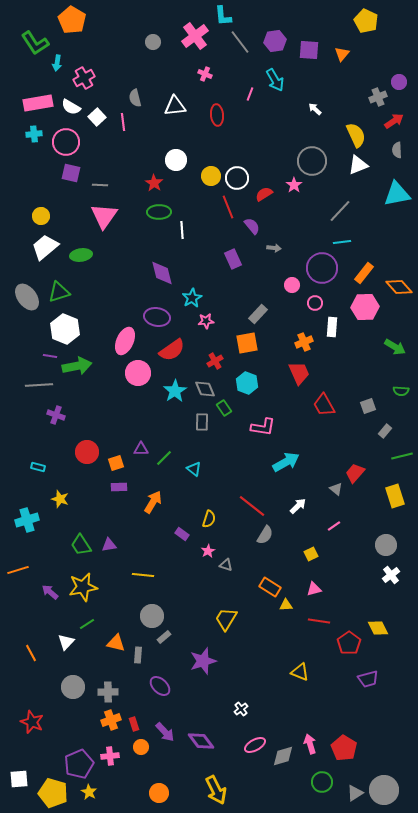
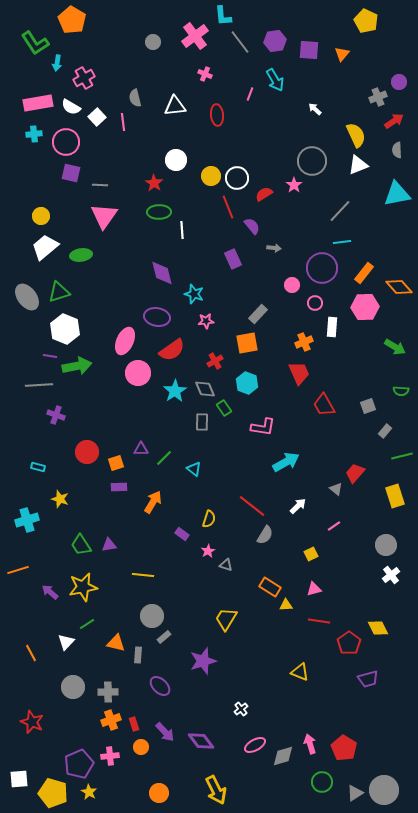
cyan star at (192, 298): moved 2 px right, 4 px up; rotated 24 degrees counterclockwise
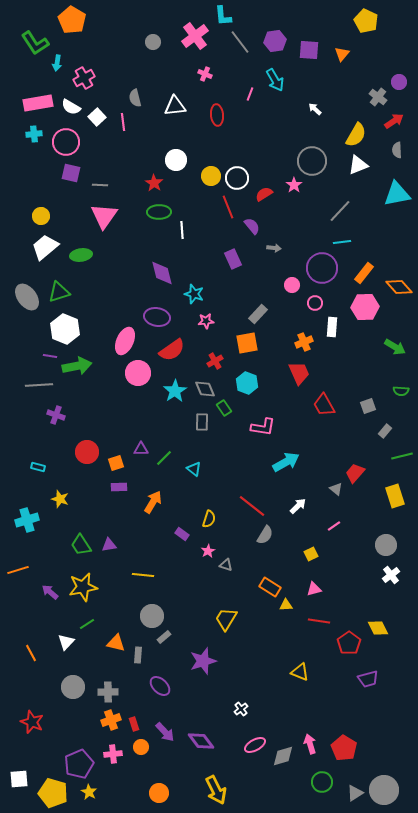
gray cross at (378, 97): rotated 30 degrees counterclockwise
yellow semicircle at (356, 135): rotated 55 degrees clockwise
pink cross at (110, 756): moved 3 px right, 2 px up
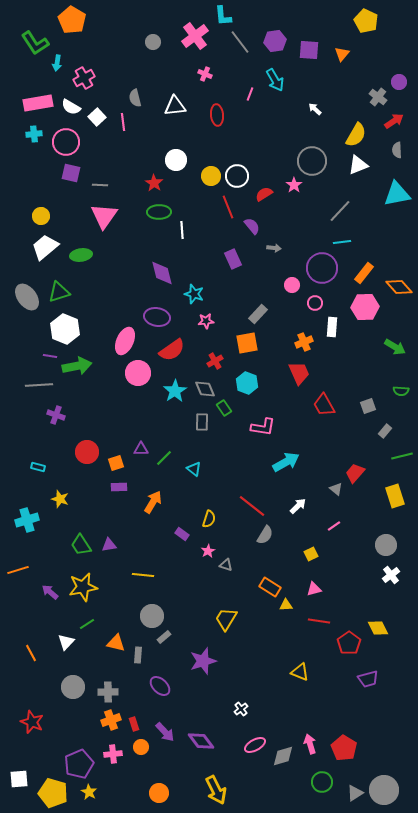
white circle at (237, 178): moved 2 px up
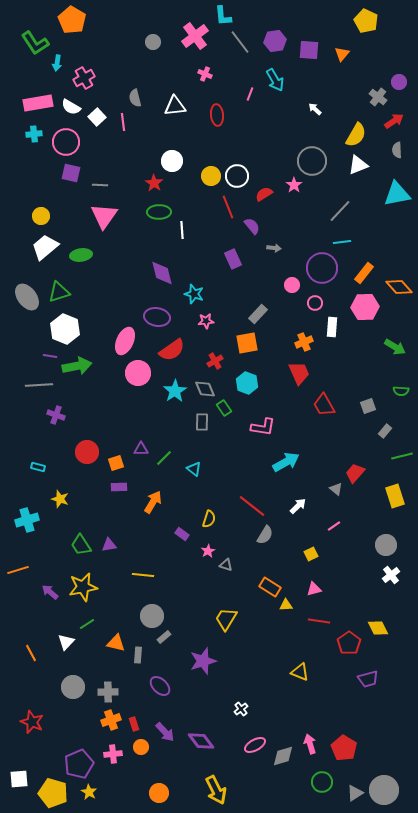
white circle at (176, 160): moved 4 px left, 1 px down
